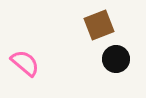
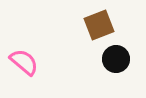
pink semicircle: moved 1 px left, 1 px up
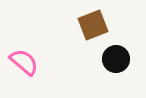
brown square: moved 6 px left
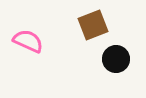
pink semicircle: moved 4 px right, 21 px up; rotated 16 degrees counterclockwise
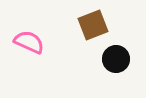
pink semicircle: moved 1 px right, 1 px down
